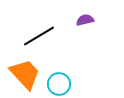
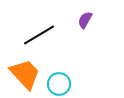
purple semicircle: rotated 48 degrees counterclockwise
black line: moved 1 px up
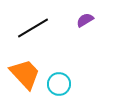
purple semicircle: rotated 30 degrees clockwise
black line: moved 6 px left, 7 px up
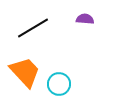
purple semicircle: moved 1 px up; rotated 36 degrees clockwise
orange trapezoid: moved 2 px up
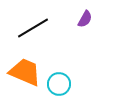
purple semicircle: rotated 114 degrees clockwise
orange trapezoid: rotated 24 degrees counterclockwise
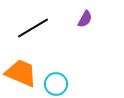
orange trapezoid: moved 4 px left, 1 px down
cyan circle: moved 3 px left
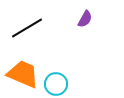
black line: moved 6 px left
orange trapezoid: moved 2 px right, 1 px down
